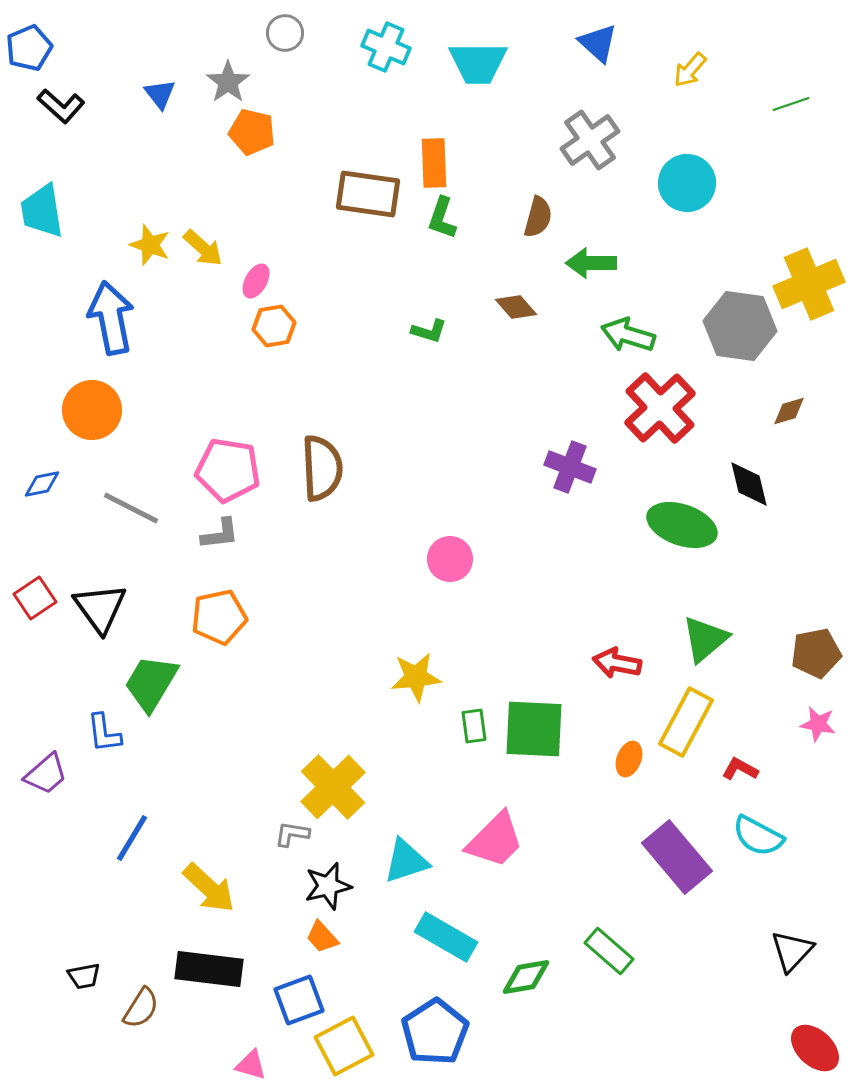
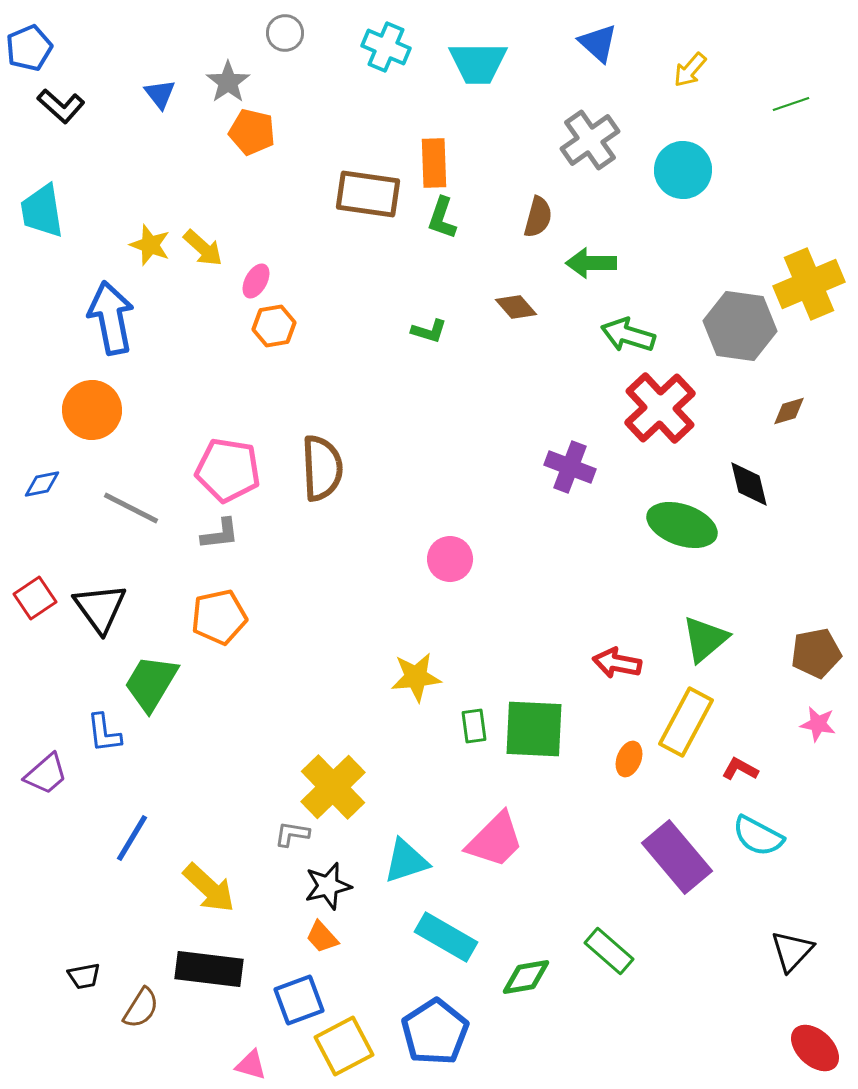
cyan circle at (687, 183): moved 4 px left, 13 px up
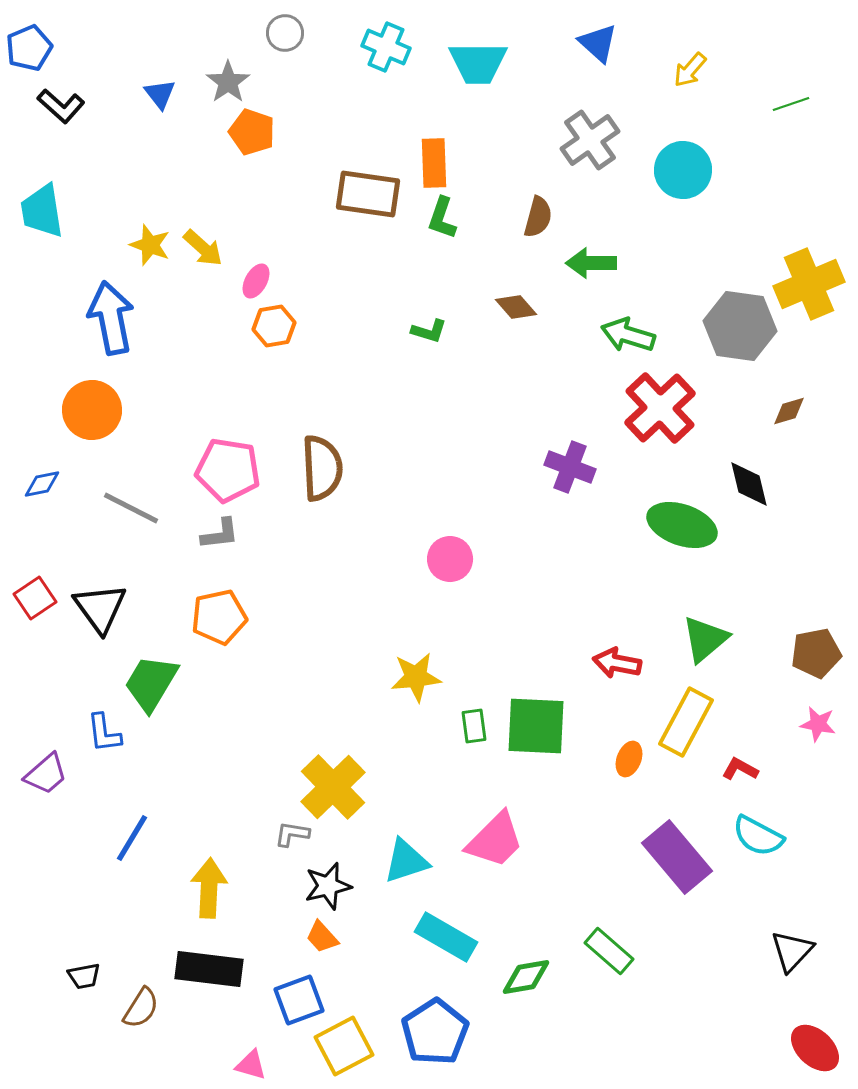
orange pentagon at (252, 132): rotated 6 degrees clockwise
green square at (534, 729): moved 2 px right, 3 px up
yellow arrow at (209, 888): rotated 130 degrees counterclockwise
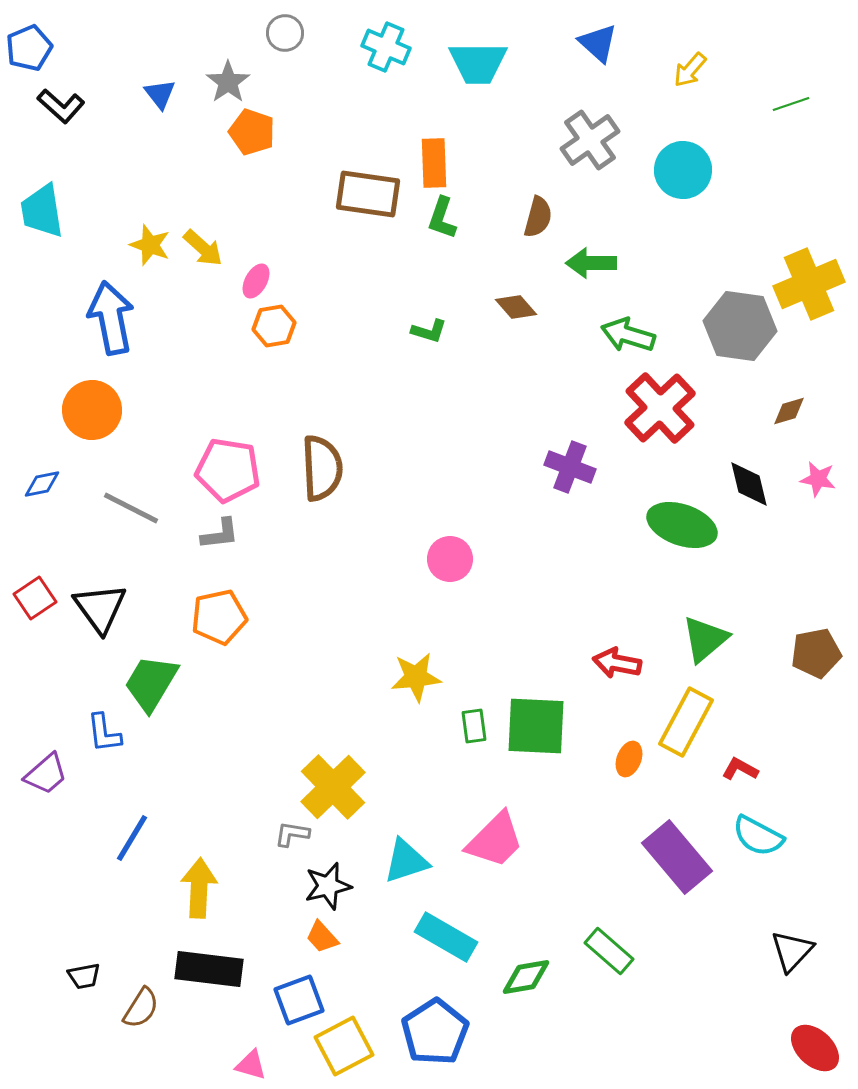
pink star at (818, 724): moved 245 px up
yellow arrow at (209, 888): moved 10 px left
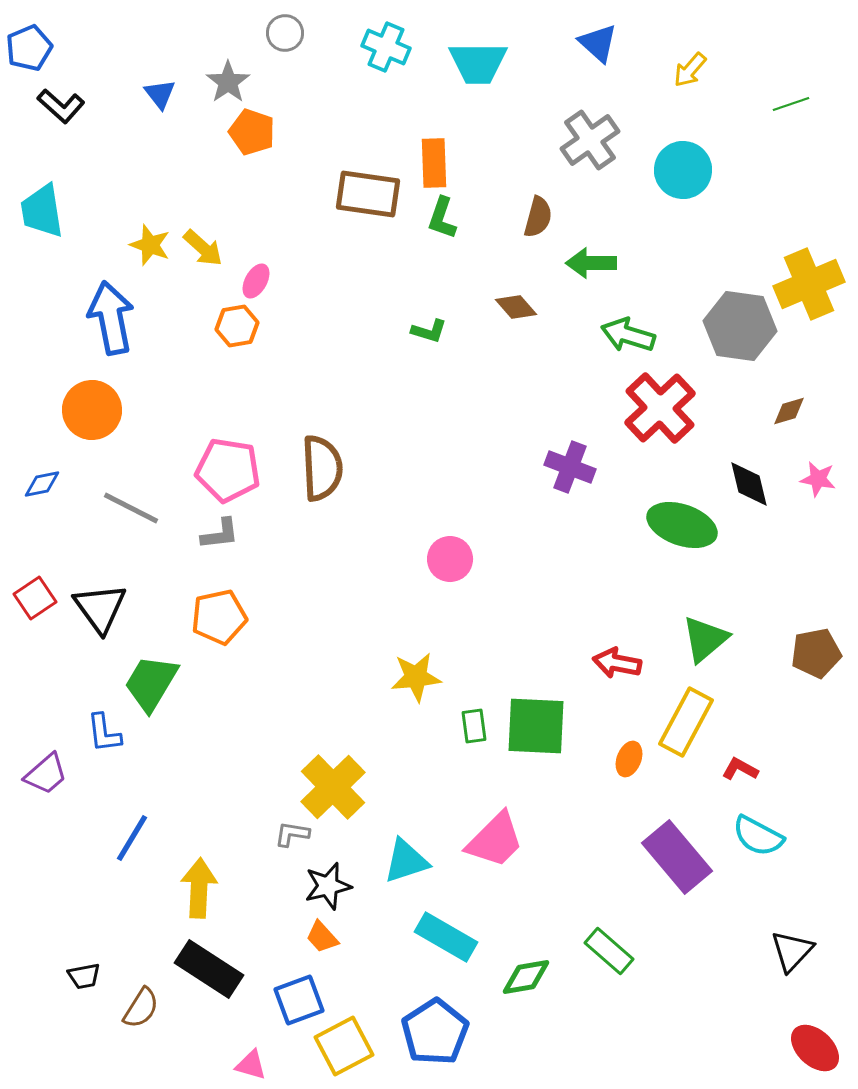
orange hexagon at (274, 326): moved 37 px left
black rectangle at (209, 969): rotated 26 degrees clockwise
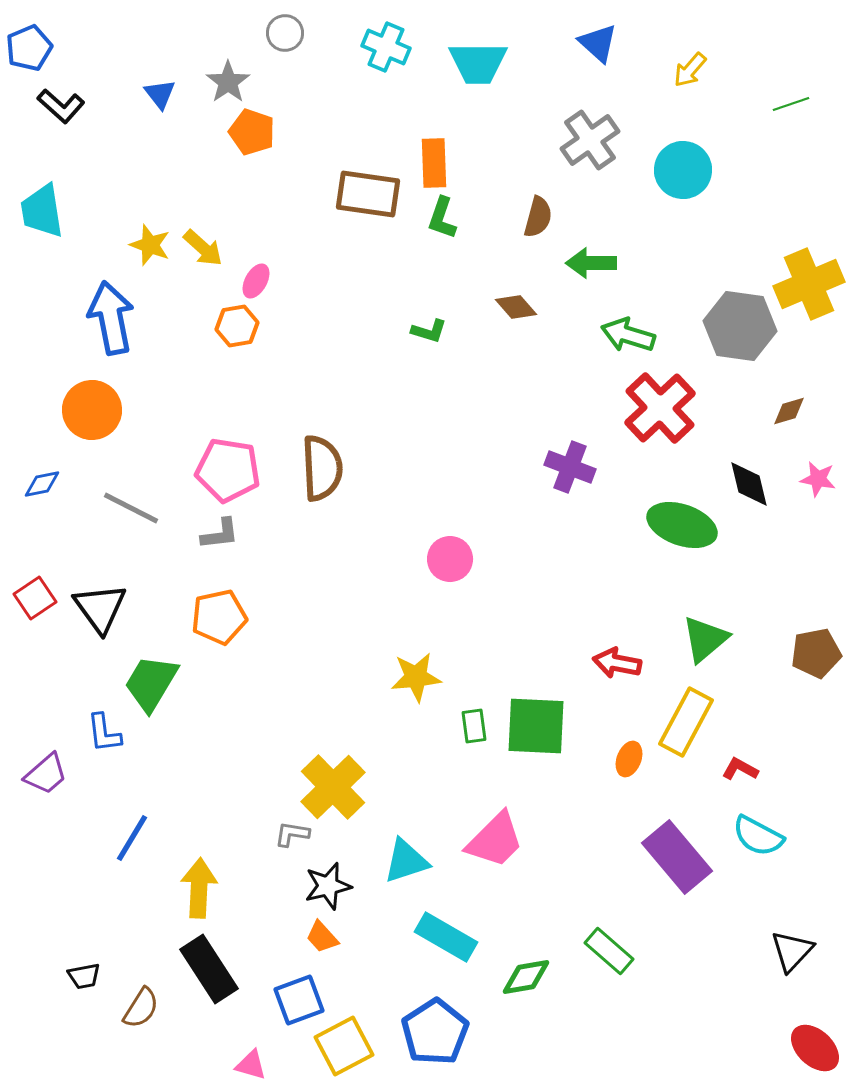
black rectangle at (209, 969): rotated 24 degrees clockwise
